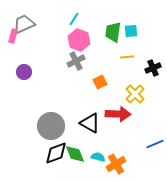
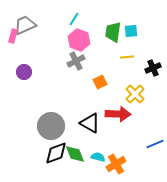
gray trapezoid: moved 1 px right, 1 px down
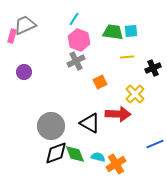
green trapezoid: rotated 90 degrees clockwise
pink rectangle: moved 1 px left
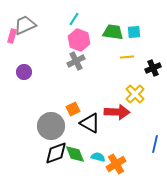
cyan square: moved 3 px right, 1 px down
orange square: moved 27 px left, 27 px down
red arrow: moved 1 px left, 2 px up
blue line: rotated 54 degrees counterclockwise
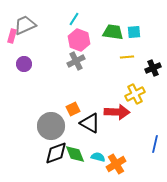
purple circle: moved 8 px up
yellow cross: rotated 18 degrees clockwise
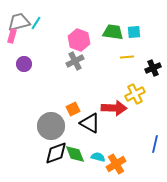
cyan line: moved 38 px left, 4 px down
gray trapezoid: moved 6 px left, 3 px up; rotated 10 degrees clockwise
gray cross: moved 1 px left
red arrow: moved 3 px left, 4 px up
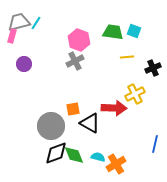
cyan square: moved 1 px up; rotated 24 degrees clockwise
orange square: rotated 16 degrees clockwise
green diamond: moved 1 px left, 1 px down
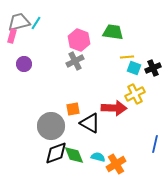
cyan square: moved 37 px down
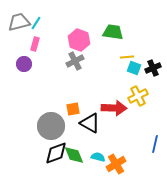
pink rectangle: moved 23 px right, 8 px down
yellow cross: moved 3 px right, 2 px down
